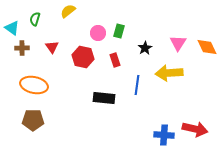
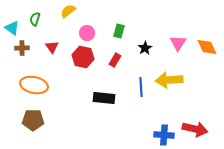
pink circle: moved 11 px left
red rectangle: rotated 48 degrees clockwise
yellow arrow: moved 7 px down
blue line: moved 4 px right, 2 px down; rotated 12 degrees counterclockwise
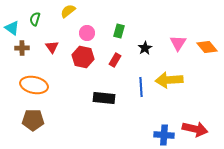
orange diamond: rotated 15 degrees counterclockwise
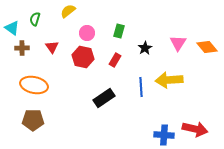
black rectangle: rotated 40 degrees counterclockwise
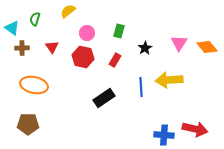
pink triangle: moved 1 px right
brown pentagon: moved 5 px left, 4 px down
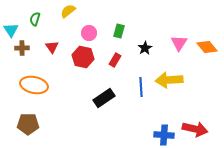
cyan triangle: moved 1 px left, 2 px down; rotated 21 degrees clockwise
pink circle: moved 2 px right
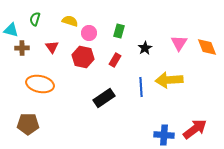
yellow semicircle: moved 2 px right, 10 px down; rotated 56 degrees clockwise
cyan triangle: rotated 42 degrees counterclockwise
orange diamond: rotated 20 degrees clockwise
orange ellipse: moved 6 px right, 1 px up
red arrow: rotated 50 degrees counterclockwise
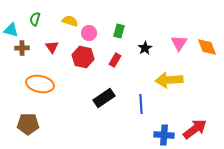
blue line: moved 17 px down
